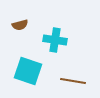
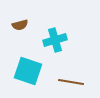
cyan cross: rotated 25 degrees counterclockwise
brown line: moved 2 px left, 1 px down
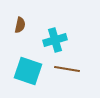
brown semicircle: rotated 63 degrees counterclockwise
brown line: moved 4 px left, 13 px up
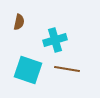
brown semicircle: moved 1 px left, 3 px up
cyan square: moved 1 px up
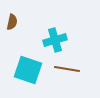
brown semicircle: moved 7 px left
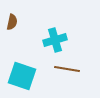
cyan square: moved 6 px left, 6 px down
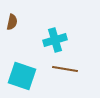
brown line: moved 2 px left
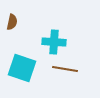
cyan cross: moved 1 px left, 2 px down; rotated 20 degrees clockwise
cyan square: moved 8 px up
